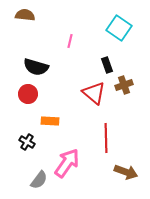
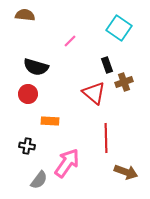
pink line: rotated 32 degrees clockwise
brown cross: moved 3 px up
black cross: moved 4 px down; rotated 21 degrees counterclockwise
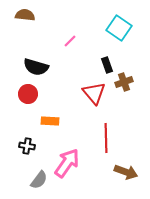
red triangle: rotated 10 degrees clockwise
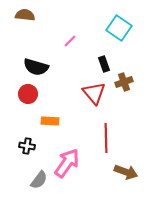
black rectangle: moved 3 px left, 1 px up
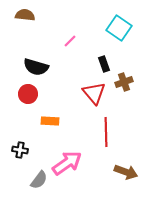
red line: moved 6 px up
black cross: moved 7 px left, 4 px down
pink arrow: rotated 20 degrees clockwise
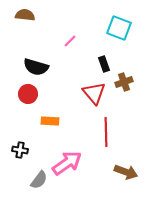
cyan square: rotated 15 degrees counterclockwise
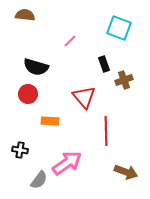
brown cross: moved 2 px up
red triangle: moved 10 px left, 4 px down
red line: moved 1 px up
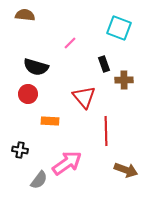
pink line: moved 2 px down
brown cross: rotated 18 degrees clockwise
brown arrow: moved 2 px up
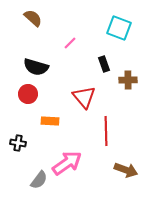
brown semicircle: moved 8 px right, 3 px down; rotated 36 degrees clockwise
brown cross: moved 4 px right
black cross: moved 2 px left, 7 px up
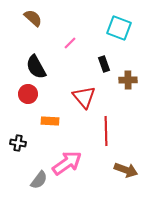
black semicircle: rotated 45 degrees clockwise
